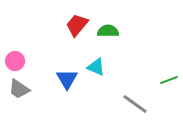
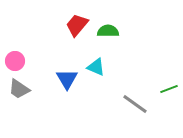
green line: moved 9 px down
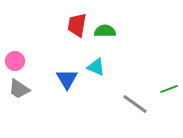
red trapezoid: rotated 30 degrees counterclockwise
green semicircle: moved 3 px left
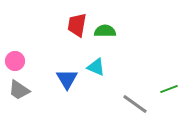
gray trapezoid: moved 1 px down
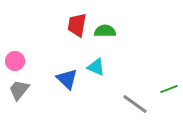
blue triangle: rotated 15 degrees counterclockwise
gray trapezoid: rotated 95 degrees clockwise
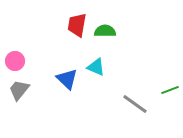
green line: moved 1 px right, 1 px down
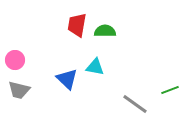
pink circle: moved 1 px up
cyan triangle: moved 1 px left; rotated 12 degrees counterclockwise
gray trapezoid: rotated 115 degrees counterclockwise
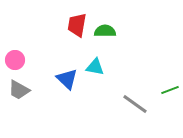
gray trapezoid: rotated 15 degrees clockwise
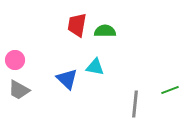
gray line: rotated 60 degrees clockwise
